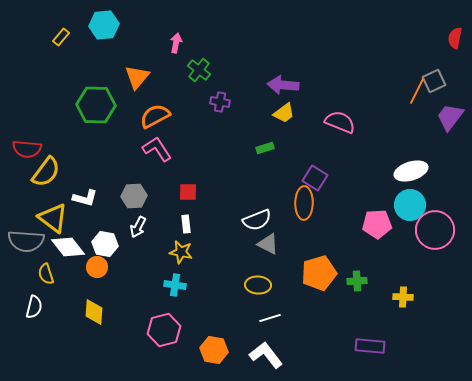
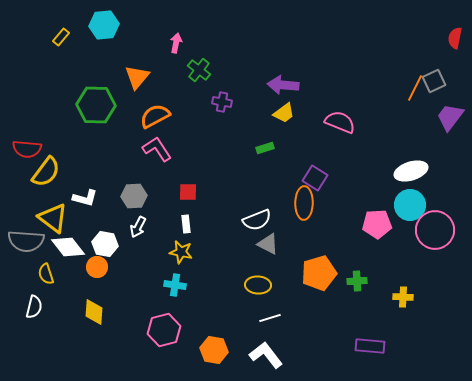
orange line at (417, 91): moved 2 px left, 3 px up
purple cross at (220, 102): moved 2 px right
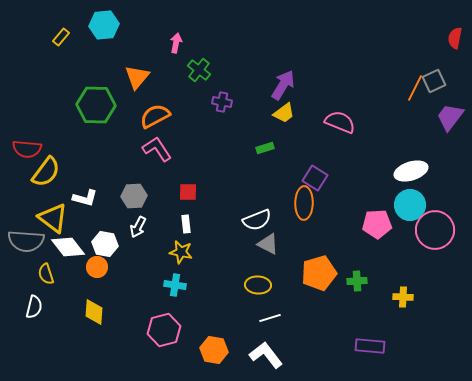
purple arrow at (283, 85): rotated 116 degrees clockwise
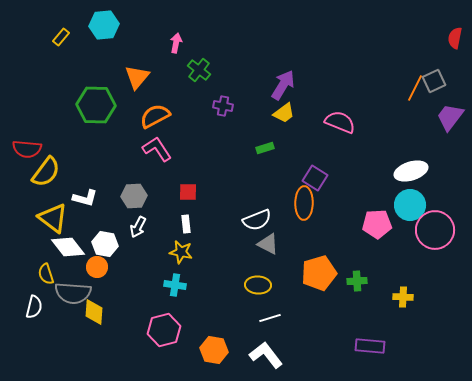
purple cross at (222, 102): moved 1 px right, 4 px down
gray semicircle at (26, 241): moved 47 px right, 52 px down
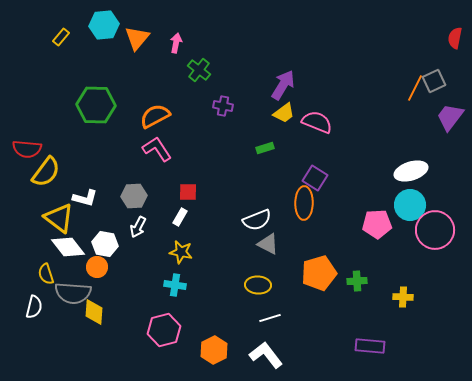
orange triangle at (137, 77): moved 39 px up
pink semicircle at (340, 122): moved 23 px left
yellow triangle at (53, 218): moved 6 px right
white rectangle at (186, 224): moved 6 px left, 7 px up; rotated 36 degrees clockwise
orange hexagon at (214, 350): rotated 24 degrees clockwise
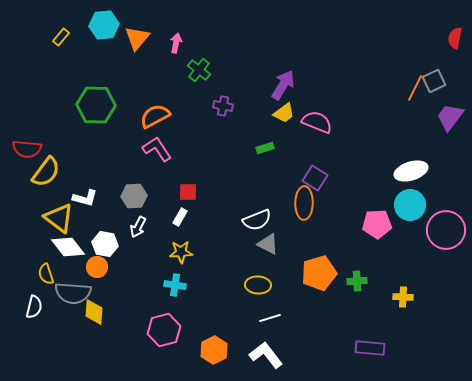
pink circle at (435, 230): moved 11 px right
yellow star at (181, 252): rotated 15 degrees counterclockwise
purple rectangle at (370, 346): moved 2 px down
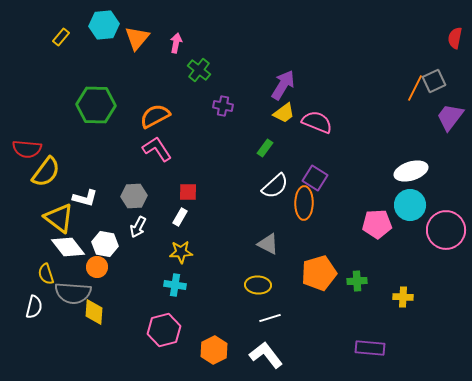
green rectangle at (265, 148): rotated 36 degrees counterclockwise
white semicircle at (257, 220): moved 18 px right, 34 px up; rotated 20 degrees counterclockwise
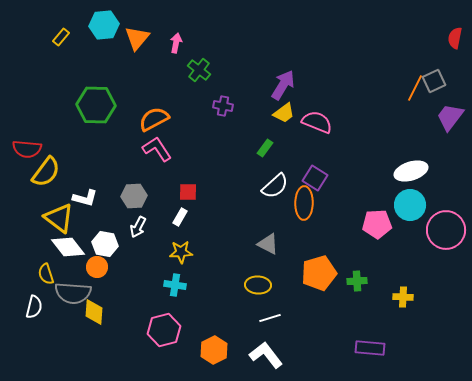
orange semicircle at (155, 116): moved 1 px left, 3 px down
